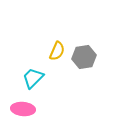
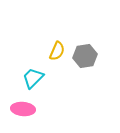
gray hexagon: moved 1 px right, 1 px up
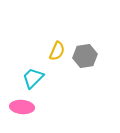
pink ellipse: moved 1 px left, 2 px up
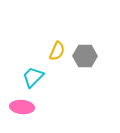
gray hexagon: rotated 10 degrees clockwise
cyan trapezoid: moved 1 px up
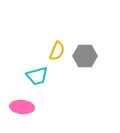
cyan trapezoid: moved 4 px right, 1 px up; rotated 150 degrees counterclockwise
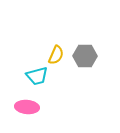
yellow semicircle: moved 1 px left, 4 px down
pink ellipse: moved 5 px right
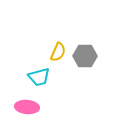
yellow semicircle: moved 2 px right, 3 px up
cyan trapezoid: moved 2 px right, 1 px down
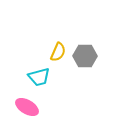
pink ellipse: rotated 25 degrees clockwise
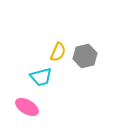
gray hexagon: rotated 15 degrees counterclockwise
cyan trapezoid: moved 2 px right
